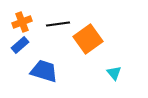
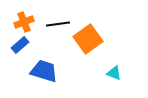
orange cross: moved 2 px right
cyan triangle: rotated 28 degrees counterclockwise
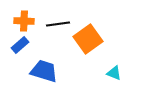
orange cross: moved 1 px up; rotated 24 degrees clockwise
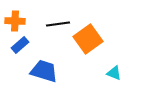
orange cross: moved 9 px left
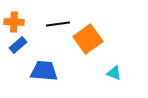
orange cross: moved 1 px left, 1 px down
blue rectangle: moved 2 px left
blue trapezoid: rotated 12 degrees counterclockwise
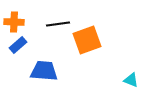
orange square: moved 1 px left, 1 px down; rotated 16 degrees clockwise
cyan triangle: moved 17 px right, 7 px down
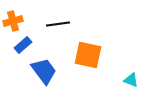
orange cross: moved 1 px left, 1 px up; rotated 18 degrees counterclockwise
orange square: moved 1 px right, 15 px down; rotated 32 degrees clockwise
blue rectangle: moved 5 px right
blue trapezoid: rotated 48 degrees clockwise
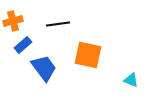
blue trapezoid: moved 3 px up
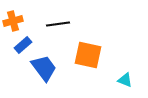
cyan triangle: moved 6 px left
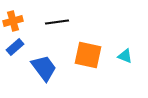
black line: moved 1 px left, 2 px up
blue rectangle: moved 8 px left, 2 px down
cyan triangle: moved 24 px up
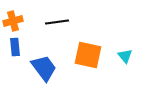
blue rectangle: rotated 54 degrees counterclockwise
cyan triangle: rotated 28 degrees clockwise
